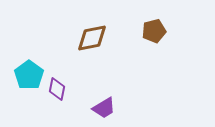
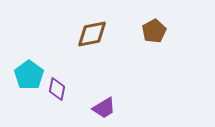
brown pentagon: rotated 15 degrees counterclockwise
brown diamond: moved 4 px up
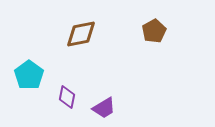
brown diamond: moved 11 px left
purple diamond: moved 10 px right, 8 px down
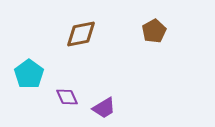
cyan pentagon: moved 1 px up
purple diamond: rotated 35 degrees counterclockwise
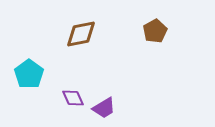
brown pentagon: moved 1 px right
purple diamond: moved 6 px right, 1 px down
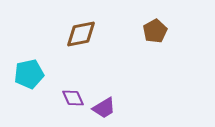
cyan pentagon: rotated 24 degrees clockwise
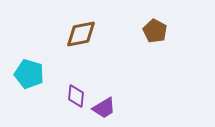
brown pentagon: rotated 15 degrees counterclockwise
cyan pentagon: rotated 28 degrees clockwise
purple diamond: moved 3 px right, 2 px up; rotated 30 degrees clockwise
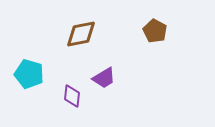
purple diamond: moved 4 px left
purple trapezoid: moved 30 px up
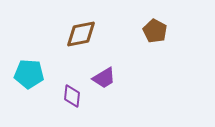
cyan pentagon: rotated 12 degrees counterclockwise
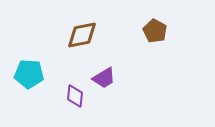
brown diamond: moved 1 px right, 1 px down
purple diamond: moved 3 px right
